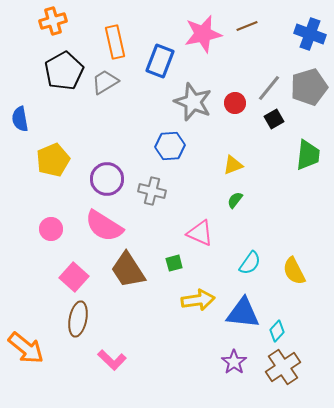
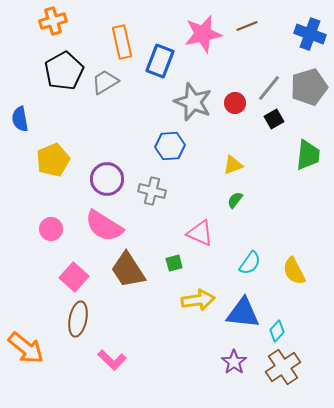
orange rectangle: moved 7 px right
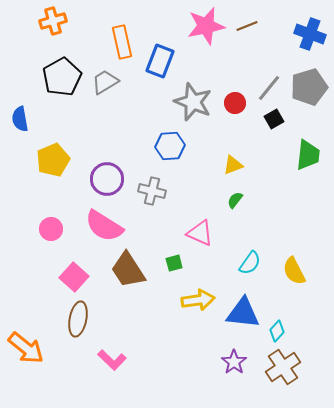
pink star: moved 3 px right, 8 px up
black pentagon: moved 2 px left, 6 px down
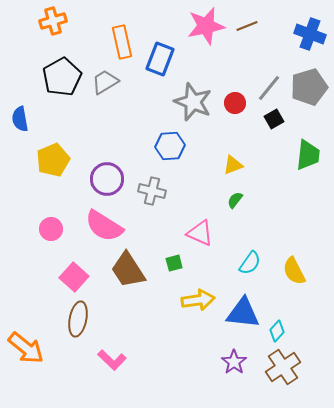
blue rectangle: moved 2 px up
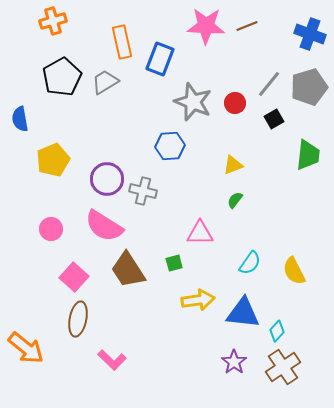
pink star: rotated 15 degrees clockwise
gray line: moved 4 px up
gray cross: moved 9 px left
pink triangle: rotated 24 degrees counterclockwise
